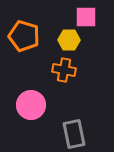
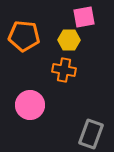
pink square: moved 2 px left; rotated 10 degrees counterclockwise
orange pentagon: rotated 12 degrees counterclockwise
pink circle: moved 1 px left
gray rectangle: moved 17 px right; rotated 32 degrees clockwise
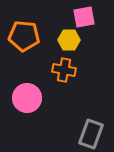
pink circle: moved 3 px left, 7 px up
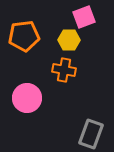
pink square: rotated 10 degrees counterclockwise
orange pentagon: rotated 12 degrees counterclockwise
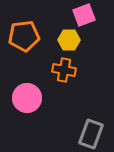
pink square: moved 2 px up
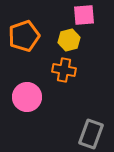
pink square: rotated 15 degrees clockwise
orange pentagon: rotated 12 degrees counterclockwise
yellow hexagon: rotated 15 degrees counterclockwise
pink circle: moved 1 px up
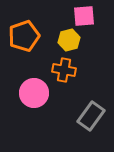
pink square: moved 1 px down
pink circle: moved 7 px right, 4 px up
gray rectangle: moved 18 px up; rotated 16 degrees clockwise
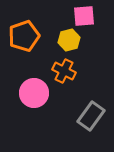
orange cross: moved 1 px down; rotated 15 degrees clockwise
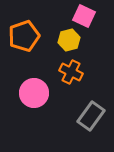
pink square: rotated 30 degrees clockwise
orange cross: moved 7 px right, 1 px down
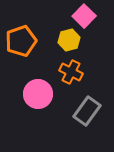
pink square: rotated 20 degrees clockwise
orange pentagon: moved 3 px left, 5 px down
pink circle: moved 4 px right, 1 px down
gray rectangle: moved 4 px left, 5 px up
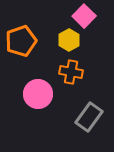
yellow hexagon: rotated 15 degrees counterclockwise
orange cross: rotated 15 degrees counterclockwise
gray rectangle: moved 2 px right, 6 px down
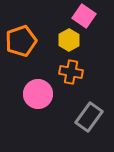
pink square: rotated 10 degrees counterclockwise
